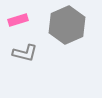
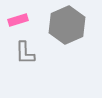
gray L-shape: rotated 75 degrees clockwise
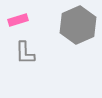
gray hexagon: moved 11 px right
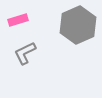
gray L-shape: rotated 65 degrees clockwise
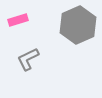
gray L-shape: moved 3 px right, 6 px down
